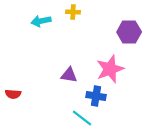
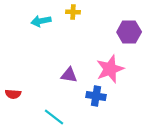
cyan line: moved 28 px left, 1 px up
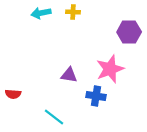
cyan arrow: moved 8 px up
